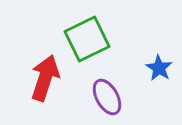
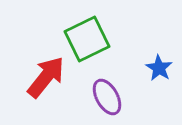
red arrow: moved 1 px right, 1 px up; rotated 21 degrees clockwise
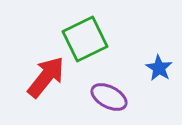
green square: moved 2 px left
purple ellipse: moved 2 px right; rotated 33 degrees counterclockwise
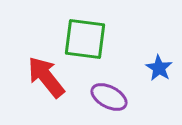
green square: rotated 33 degrees clockwise
red arrow: rotated 78 degrees counterclockwise
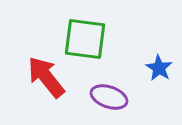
purple ellipse: rotated 9 degrees counterclockwise
